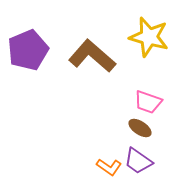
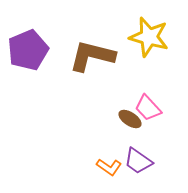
brown L-shape: rotated 27 degrees counterclockwise
pink trapezoid: moved 6 px down; rotated 28 degrees clockwise
brown ellipse: moved 10 px left, 9 px up
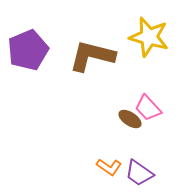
purple trapezoid: moved 1 px right, 12 px down
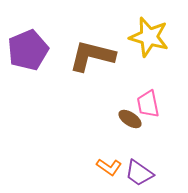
pink trapezoid: moved 4 px up; rotated 32 degrees clockwise
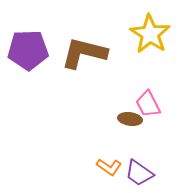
yellow star: moved 1 px right, 3 px up; rotated 18 degrees clockwise
purple pentagon: rotated 21 degrees clockwise
brown L-shape: moved 8 px left, 3 px up
pink trapezoid: rotated 16 degrees counterclockwise
brown ellipse: rotated 25 degrees counterclockwise
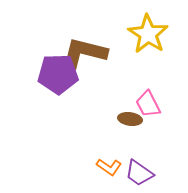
yellow star: moved 2 px left
purple pentagon: moved 30 px right, 24 px down
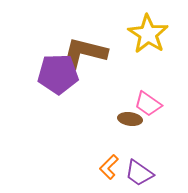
pink trapezoid: rotated 28 degrees counterclockwise
orange L-shape: rotated 100 degrees clockwise
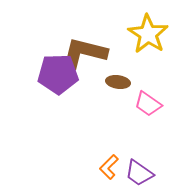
brown ellipse: moved 12 px left, 37 px up
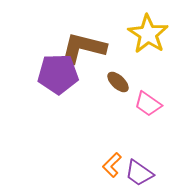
brown L-shape: moved 1 px left, 5 px up
brown ellipse: rotated 35 degrees clockwise
orange L-shape: moved 3 px right, 2 px up
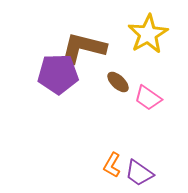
yellow star: rotated 9 degrees clockwise
pink trapezoid: moved 6 px up
orange L-shape: rotated 15 degrees counterclockwise
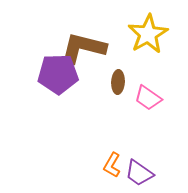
brown ellipse: rotated 50 degrees clockwise
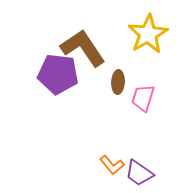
brown L-shape: rotated 42 degrees clockwise
purple pentagon: rotated 9 degrees clockwise
pink trapezoid: moved 5 px left; rotated 72 degrees clockwise
orange L-shape: rotated 70 degrees counterclockwise
